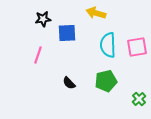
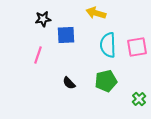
blue square: moved 1 px left, 2 px down
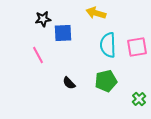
blue square: moved 3 px left, 2 px up
pink line: rotated 48 degrees counterclockwise
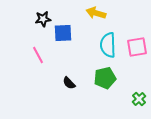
green pentagon: moved 1 px left, 3 px up
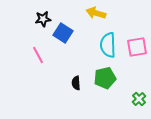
blue square: rotated 36 degrees clockwise
black semicircle: moved 7 px right; rotated 40 degrees clockwise
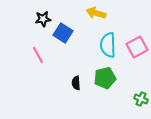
pink square: rotated 20 degrees counterclockwise
green cross: moved 2 px right; rotated 24 degrees counterclockwise
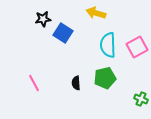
pink line: moved 4 px left, 28 px down
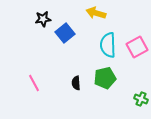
blue square: moved 2 px right; rotated 18 degrees clockwise
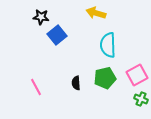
black star: moved 2 px left, 2 px up; rotated 14 degrees clockwise
blue square: moved 8 px left, 2 px down
pink square: moved 28 px down
pink line: moved 2 px right, 4 px down
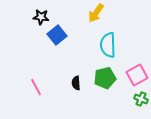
yellow arrow: rotated 72 degrees counterclockwise
